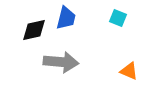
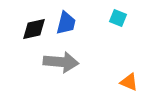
blue trapezoid: moved 5 px down
black diamond: moved 1 px up
orange triangle: moved 11 px down
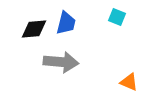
cyan square: moved 1 px left, 1 px up
black diamond: rotated 8 degrees clockwise
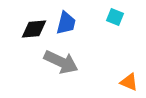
cyan square: moved 2 px left
gray arrow: rotated 20 degrees clockwise
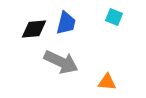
cyan square: moved 1 px left
orange triangle: moved 22 px left; rotated 18 degrees counterclockwise
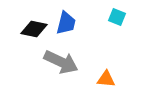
cyan square: moved 3 px right
black diamond: rotated 16 degrees clockwise
orange triangle: moved 1 px left, 3 px up
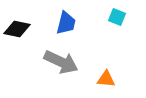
black diamond: moved 17 px left
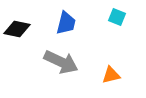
orange triangle: moved 5 px right, 4 px up; rotated 18 degrees counterclockwise
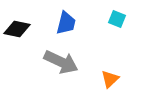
cyan square: moved 2 px down
orange triangle: moved 1 px left, 4 px down; rotated 30 degrees counterclockwise
